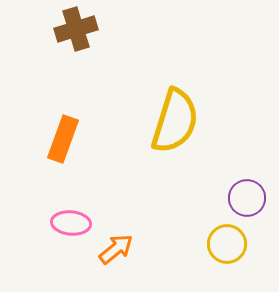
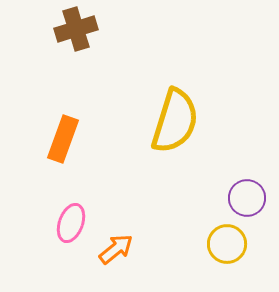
pink ellipse: rotated 75 degrees counterclockwise
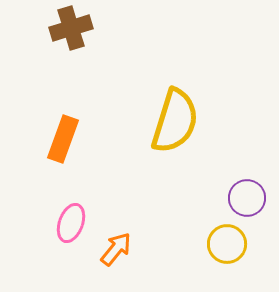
brown cross: moved 5 px left, 1 px up
orange arrow: rotated 12 degrees counterclockwise
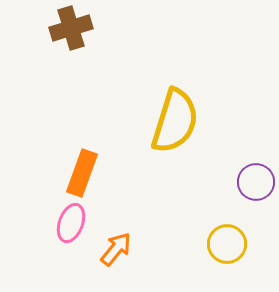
orange rectangle: moved 19 px right, 34 px down
purple circle: moved 9 px right, 16 px up
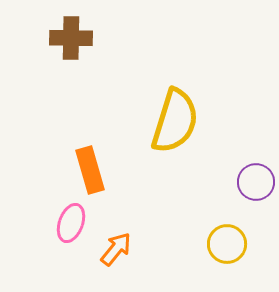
brown cross: moved 10 px down; rotated 18 degrees clockwise
orange rectangle: moved 8 px right, 3 px up; rotated 36 degrees counterclockwise
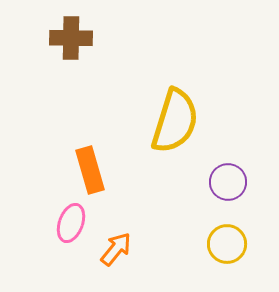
purple circle: moved 28 px left
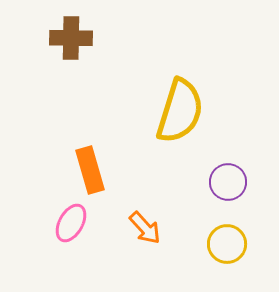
yellow semicircle: moved 5 px right, 10 px up
pink ellipse: rotated 9 degrees clockwise
orange arrow: moved 29 px right, 21 px up; rotated 99 degrees clockwise
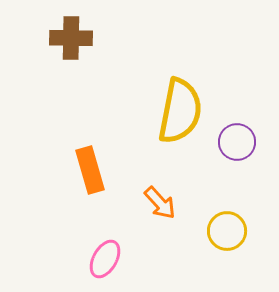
yellow semicircle: rotated 6 degrees counterclockwise
purple circle: moved 9 px right, 40 px up
pink ellipse: moved 34 px right, 36 px down
orange arrow: moved 15 px right, 25 px up
yellow circle: moved 13 px up
